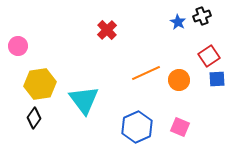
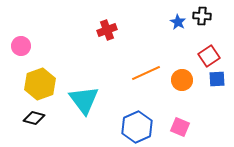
black cross: rotated 24 degrees clockwise
red cross: rotated 24 degrees clockwise
pink circle: moved 3 px right
orange circle: moved 3 px right
yellow hexagon: rotated 12 degrees counterclockwise
black diamond: rotated 70 degrees clockwise
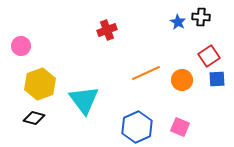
black cross: moved 1 px left, 1 px down
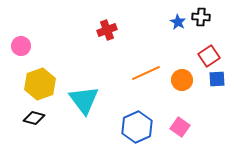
pink square: rotated 12 degrees clockwise
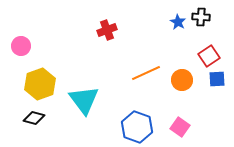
blue hexagon: rotated 16 degrees counterclockwise
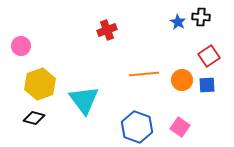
orange line: moved 2 px left, 1 px down; rotated 20 degrees clockwise
blue square: moved 10 px left, 6 px down
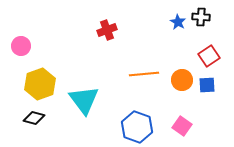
pink square: moved 2 px right, 1 px up
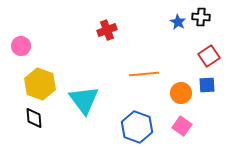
orange circle: moved 1 px left, 13 px down
yellow hexagon: rotated 20 degrees counterclockwise
black diamond: rotated 70 degrees clockwise
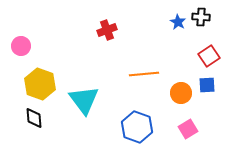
pink square: moved 6 px right, 3 px down; rotated 24 degrees clockwise
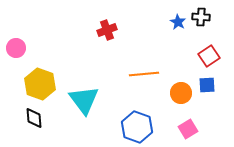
pink circle: moved 5 px left, 2 px down
